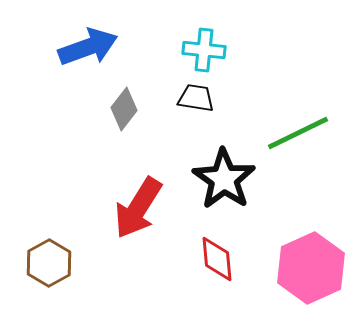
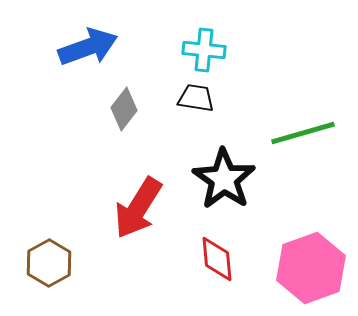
green line: moved 5 px right; rotated 10 degrees clockwise
pink hexagon: rotated 4 degrees clockwise
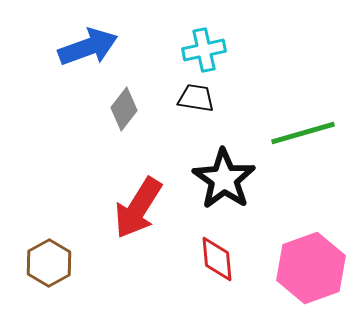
cyan cross: rotated 18 degrees counterclockwise
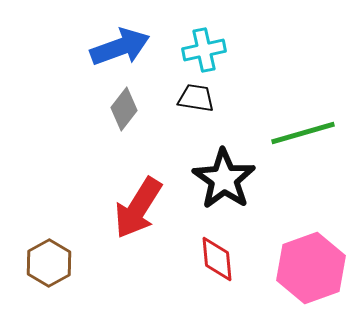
blue arrow: moved 32 px right
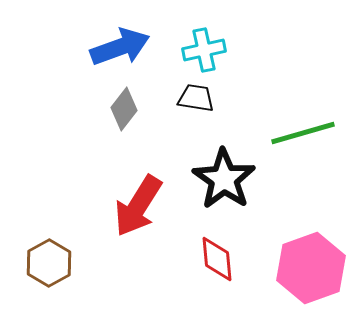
red arrow: moved 2 px up
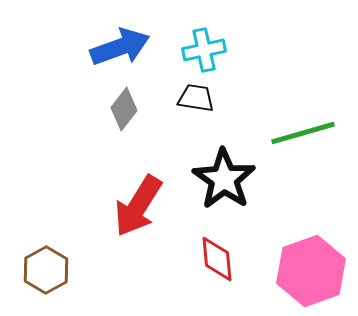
brown hexagon: moved 3 px left, 7 px down
pink hexagon: moved 3 px down
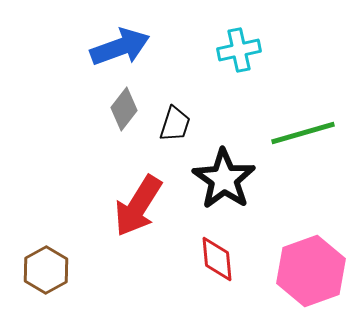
cyan cross: moved 35 px right
black trapezoid: moved 21 px left, 26 px down; rotated 99 degrees clockwise
